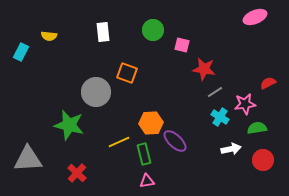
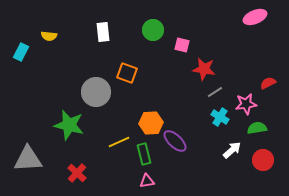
pink star: moved 1 px right
white arrow: moved 1 px right, 1 px down; rotated 30 degrees counterclockwise
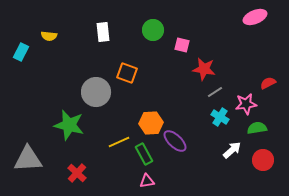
green rectangle: rotated 15 degrees counterclockwise
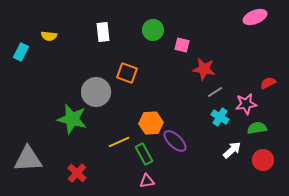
green star: moved 3 px right, 6 px up
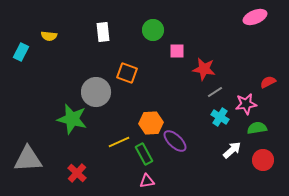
pink square: moved 5 px left, 6 px down; rotated 14 degrees counterclockwise
red semicircle: moved 1 px up
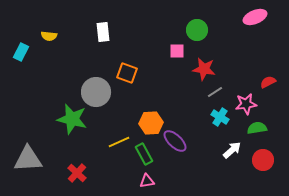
green circle: moved 44 px right
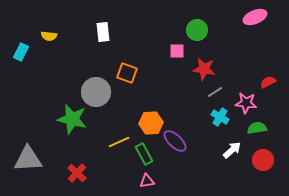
pink star: moved 1 px up; rotated 15 degrees clockwise
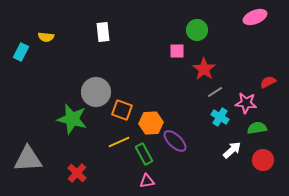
yellow semicircle: moved 3 px left, 1 px down
red star: rotated 25 degrees clockwise
orange square: moved 5 px left, 37 px down
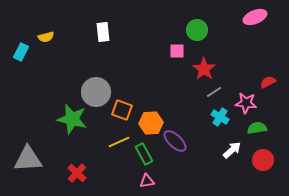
yellow semicircle: rotated 21 degrees counterclockwise
gray line: moved 1 px left
